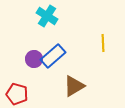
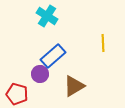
purple circle: moved 6 px right, 15 px down
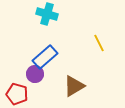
cyan cross: moved 2 px up; rotated 15 degrees counterclockwise
yellow line: moved 4 px left; rotated 24 degrees counterclockwise
blue rectangle: moved 8 px left, 1 px down
purple circle: moved 5 px left
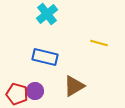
cyan cross: rotated 35 degrees clockwise
yellow line: rotated 48 degrees counterclockwise
blue rectangle: rotated 55 degrees clockwise
purple circle: moved 17 px down
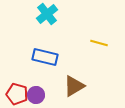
purple circle: moved 1 px right, 4 px down
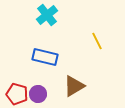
cyan cross: moved 1 px down
yellow line: moved 2 px left, 2 px up; rotated 48 degrees clockwise
purple circle: moved 2 px right, 1 px up
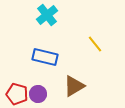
yellow line: moved 2 px left, 3 px down; rotated 12 degrees counterclockwise
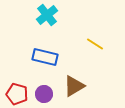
yellow line: rotated 18 degrees counterclockwise
purple circle: moved 6 px right
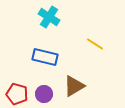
cyan cross: moved 2 px right, 2 px down; rotated 20 degrees counterclockwise
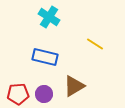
red pentagon: moved 1 px right; rotated 20 degrees counterclockwise
